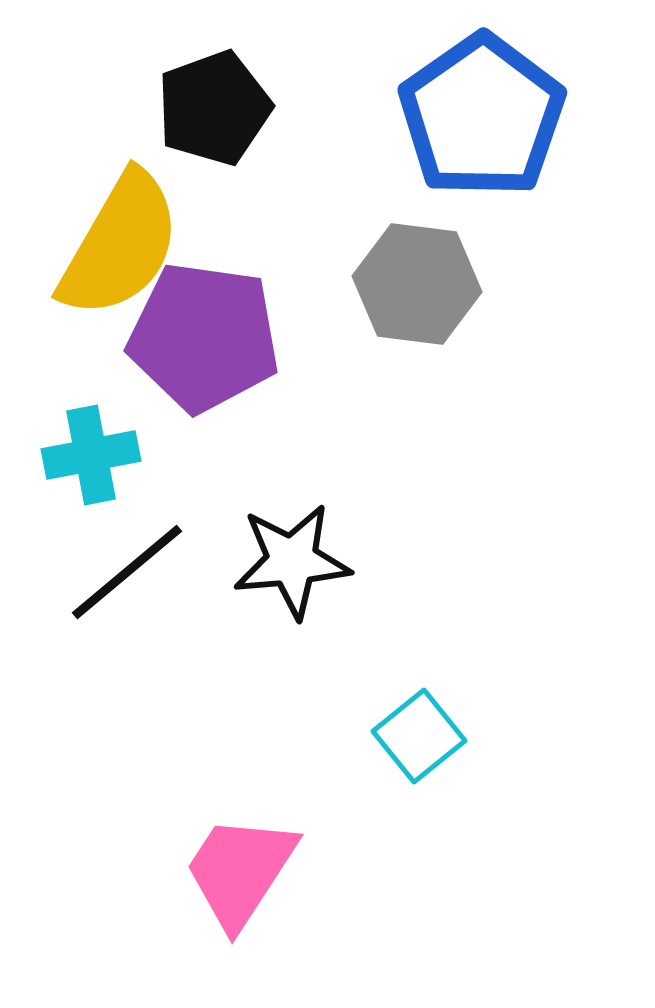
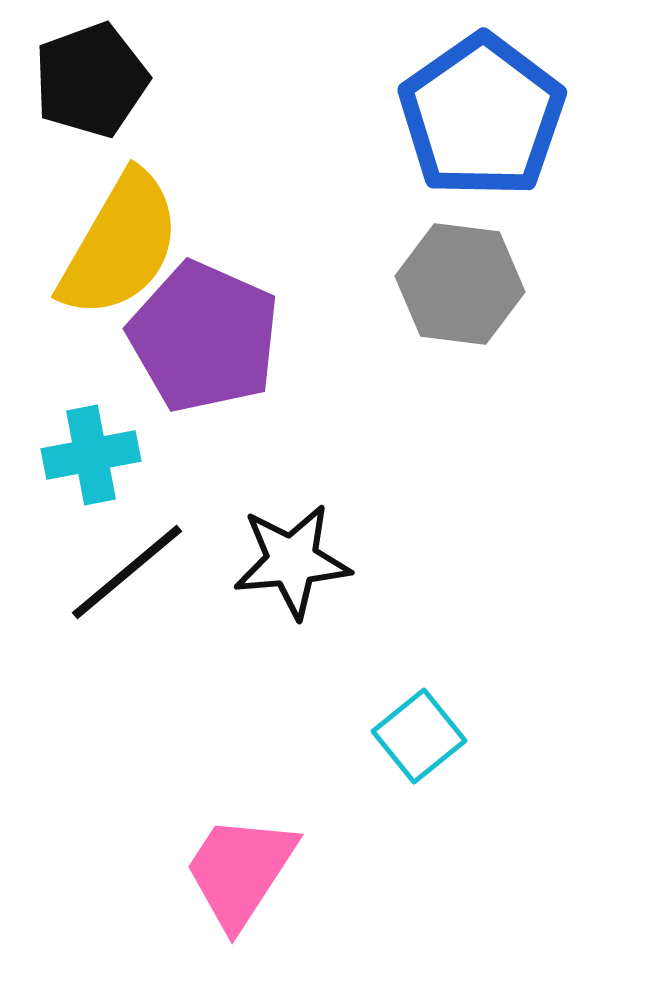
black pentagon: moved 123 px left, 28 px up
gray hexagon: moved 43 px right
purple pentagon: rotated 16 degrees clockwise
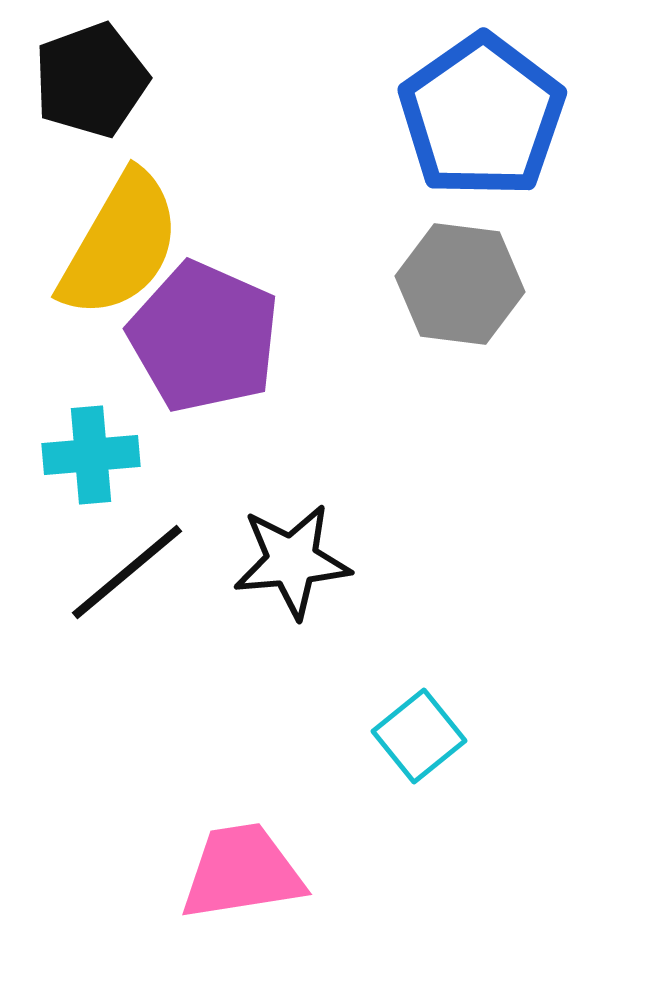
cyan cross: rotated 6 degrees clockwise
pink trapezoid: moved 2 px right, 1 px down; rotated 48 degrees clockwise
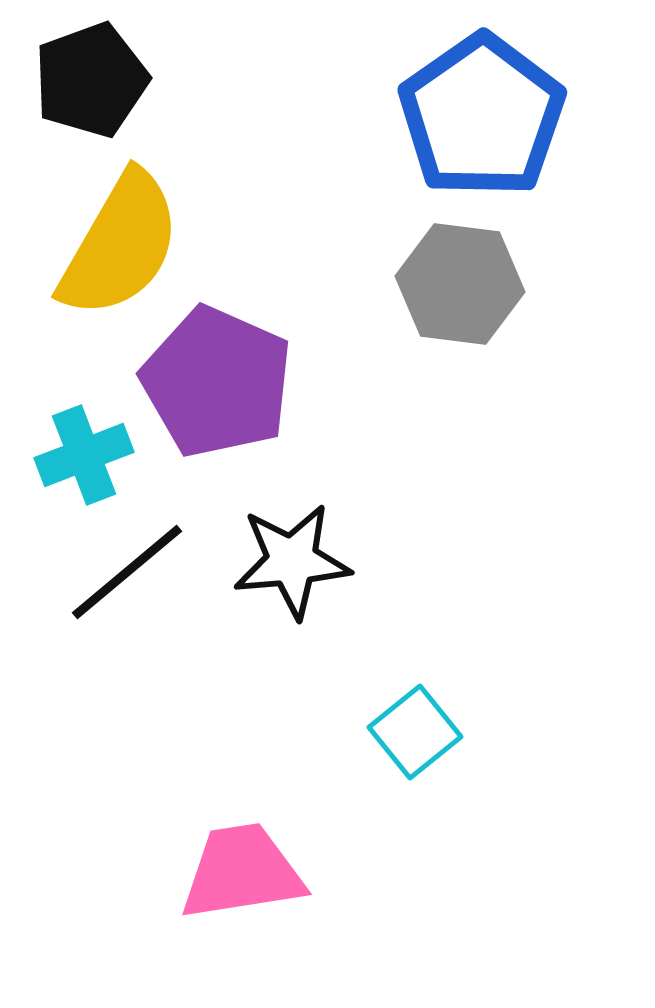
purple pentagon: moved 13 px right, 45 px down
cyan cross: moved 7 px left; rotated 16 degrees counterclockwise
cyan square: moved 4 px left, 4 px up
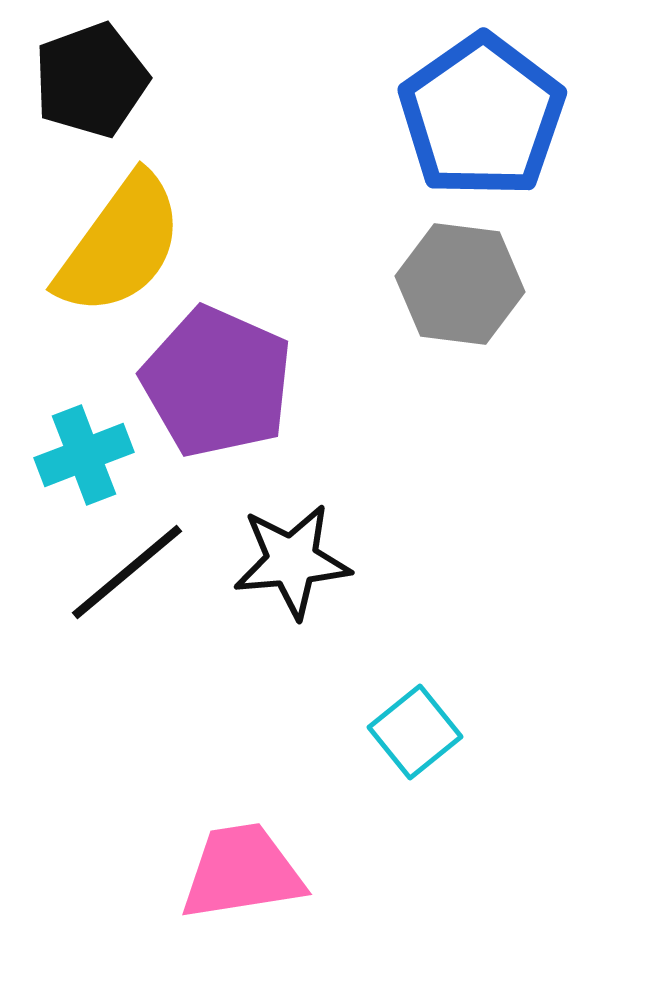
yellow semicircle: rotated 6 degrees clockwise
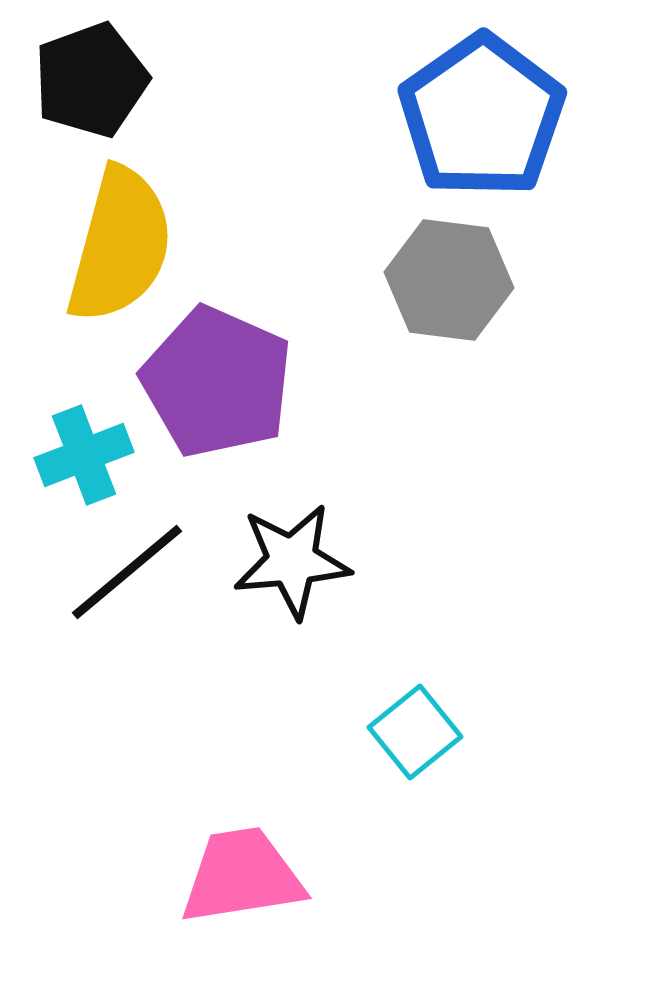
yellow semicircle: rotated 21 degrees counterclockwise
gray hexagon: moved 11 px left, 4 px up
pink trapezoid: moved 4 px down
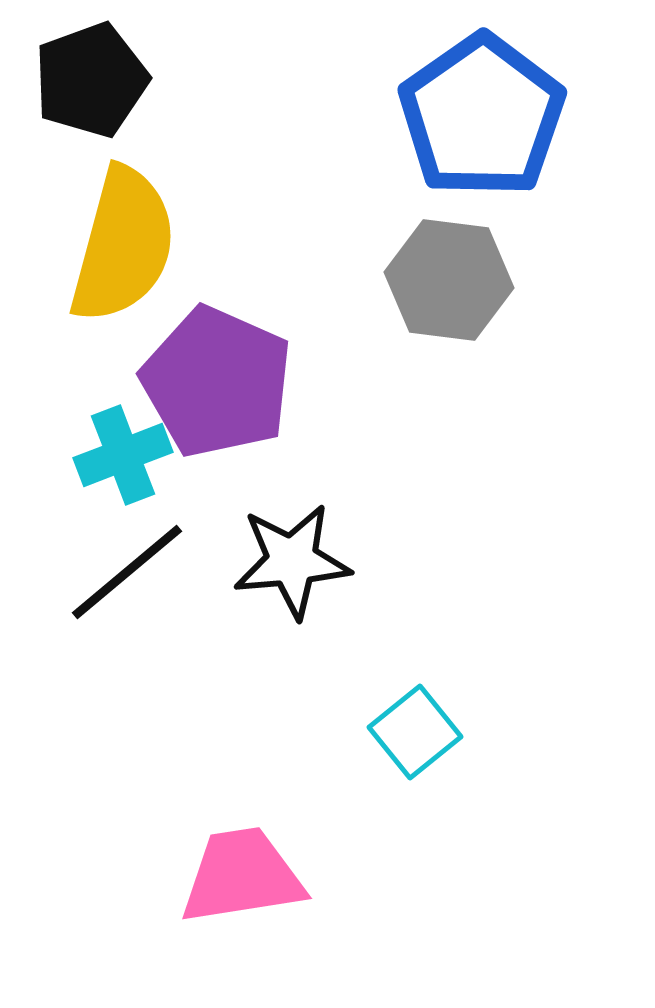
yellow semicircle: moved 3 px right
cyan cross: moved 39 px right
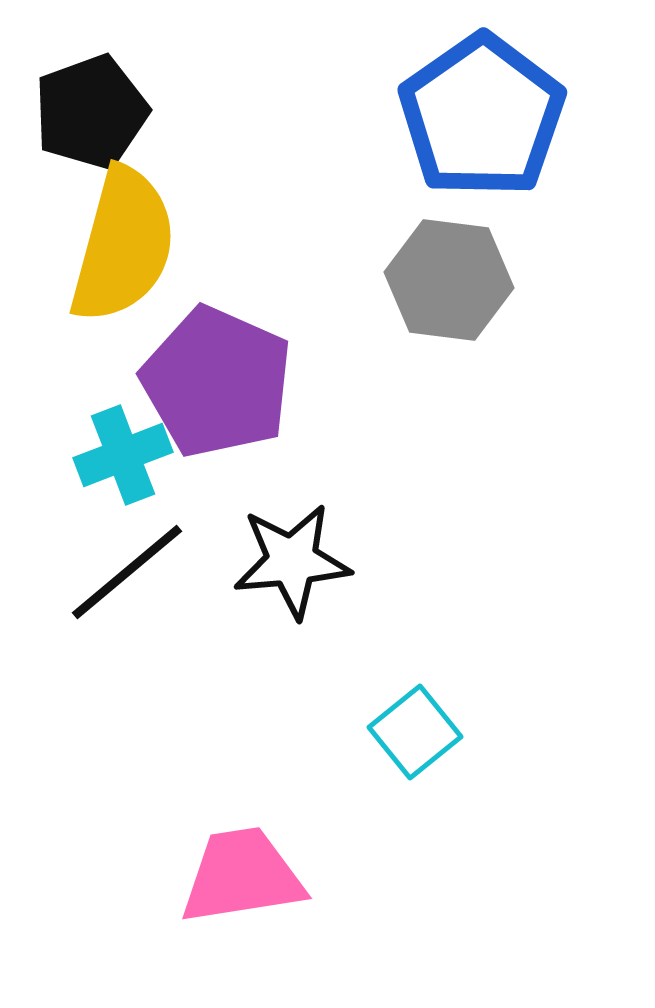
black pentagon: moved 32 px down
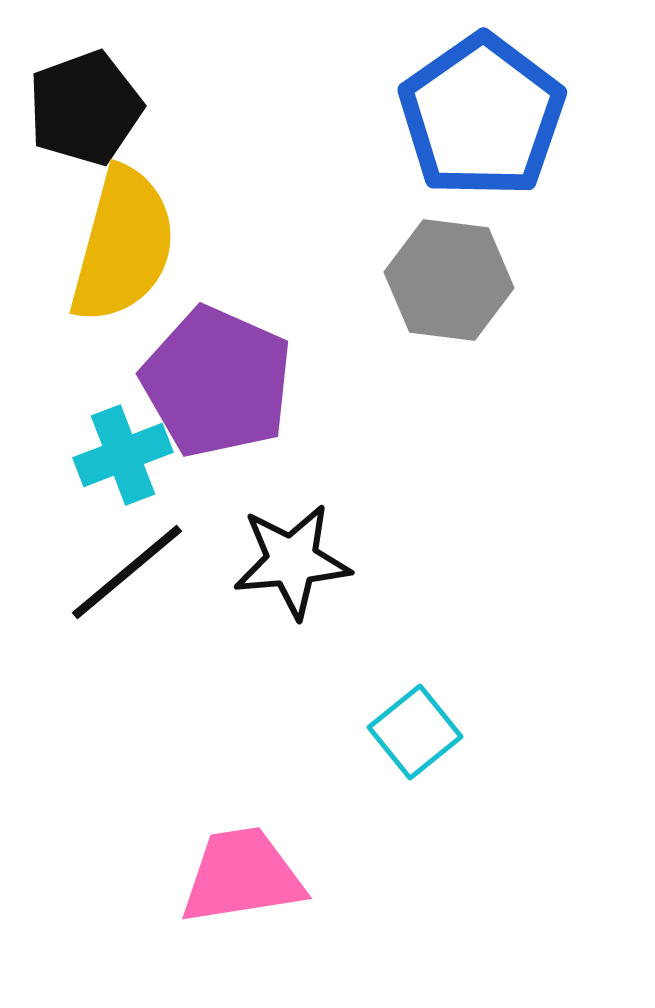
black pentagon: moved 6 px left, 4 px up
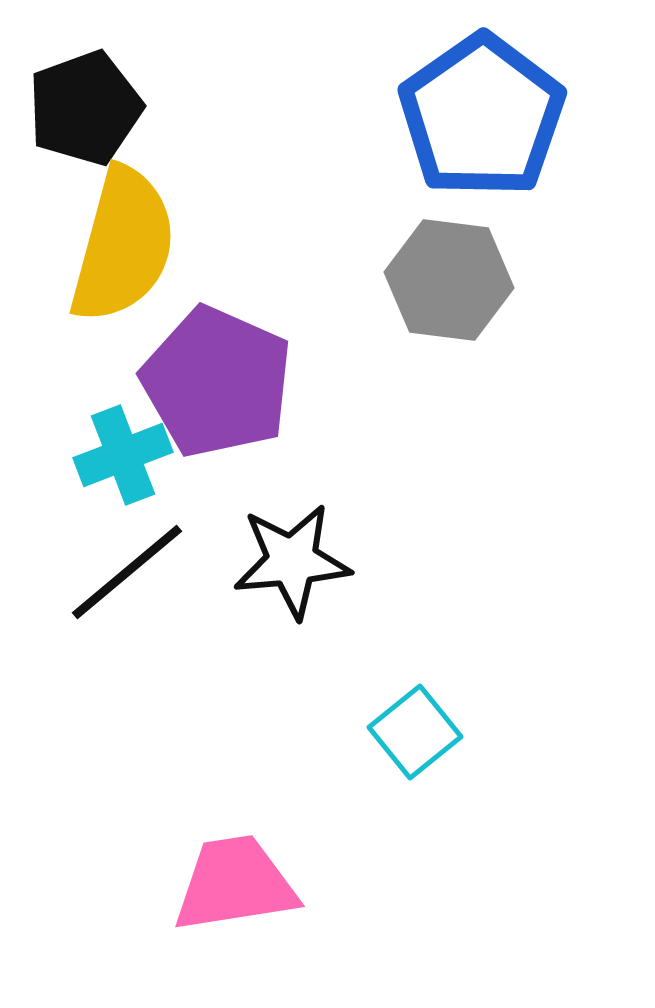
pink trapezoid: moved 7 px left, 8 px down
